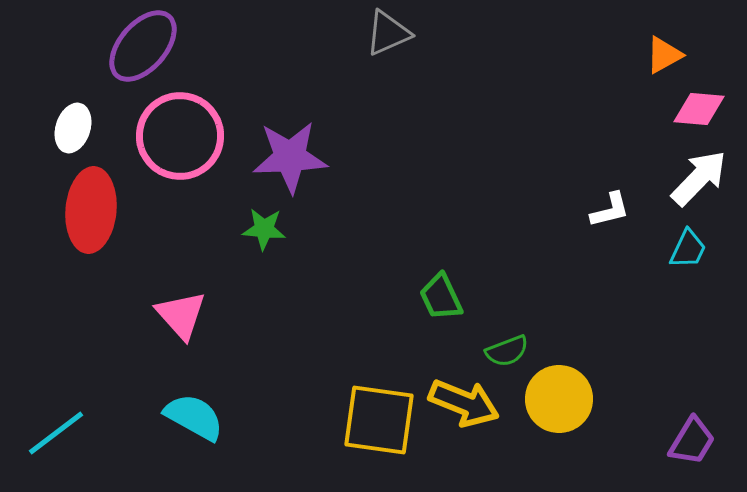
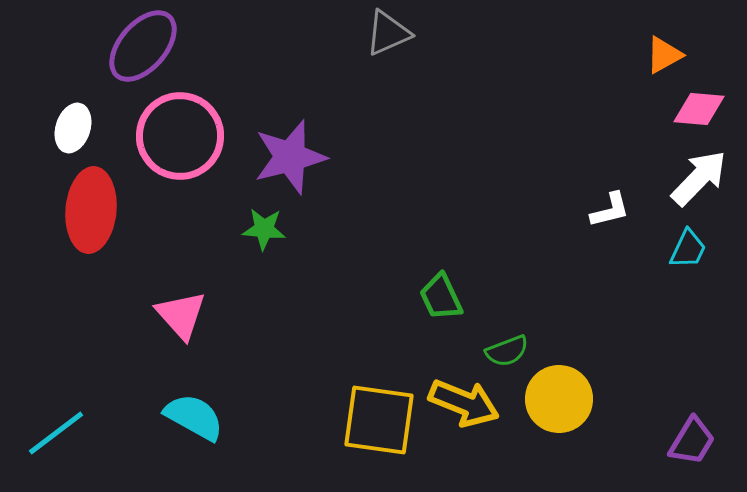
purple star: rotated 12 degrees counterclockwise
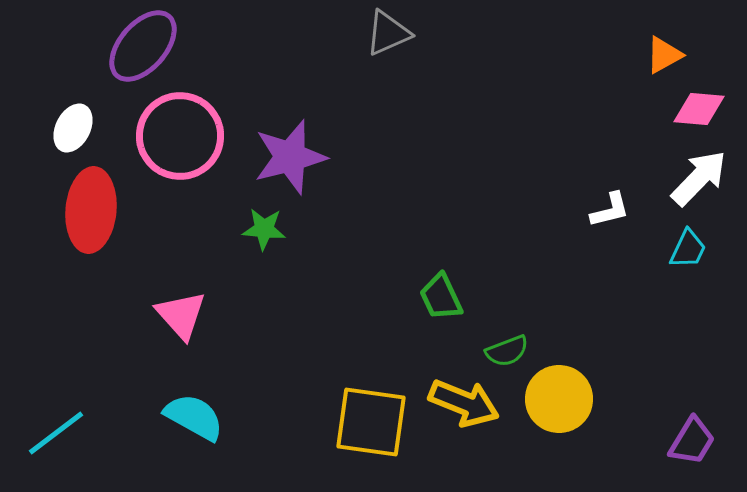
white ellipse: rotated 9 degrees clockwise
yellow square: moved 8 px left, 2 px down
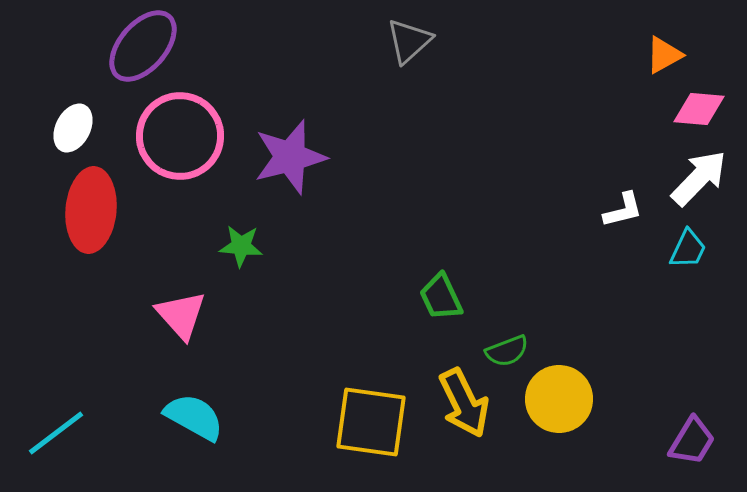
gray triangle: moved 21 px right, 8 px down; rotated 18 degrees counterclockwise
white L-shape: moved 13 px right
green star: moved 23 px left, 17 px down
yellow arrow: rotated 42 degrees clockwise
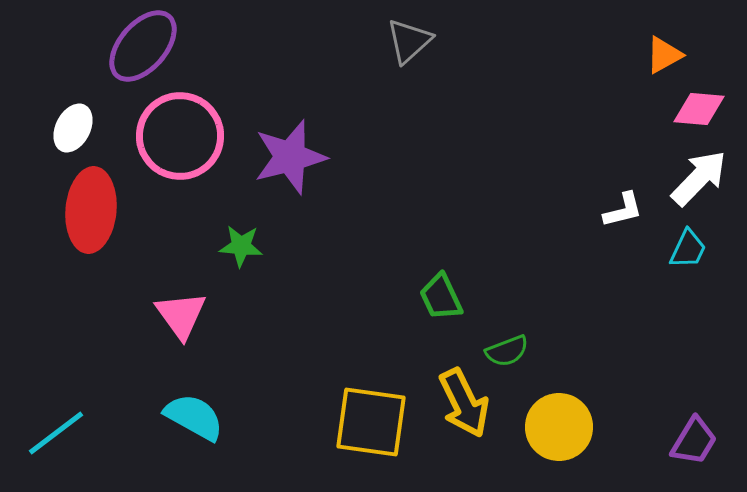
pink triangle: rotated 6 degrees clockwise
yellow circle: moved 28 px down
purple trapezoid: moved 2 px right
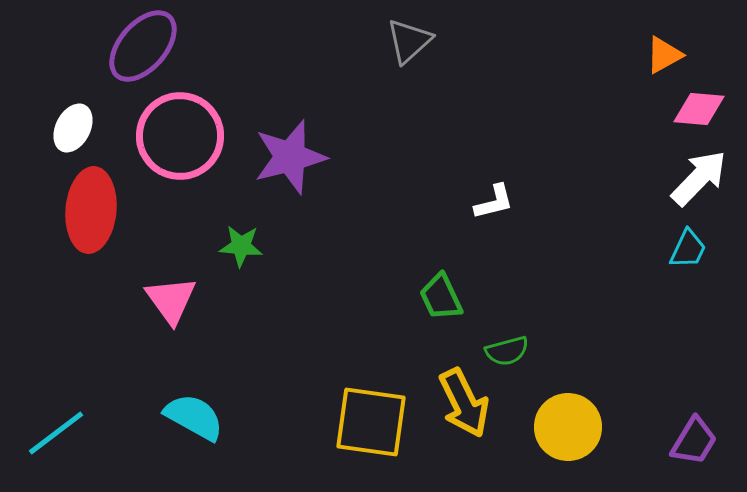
white L-shape: moved 129 px left, 8 px up
pink triangle: moved 10 px left, 15 px up
green semicircle: rotated 6 degrees clockwise
yellow circle: moved 9 px right
